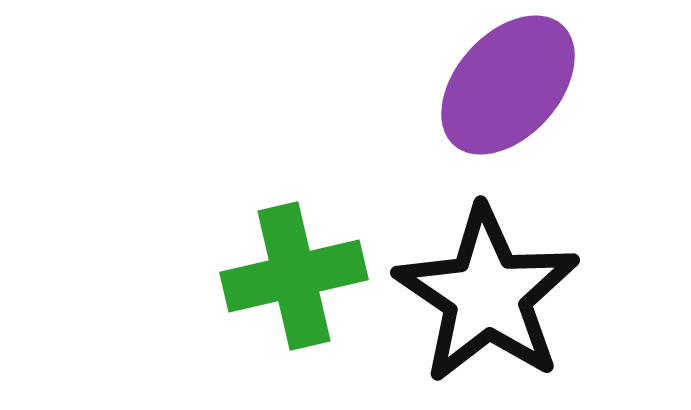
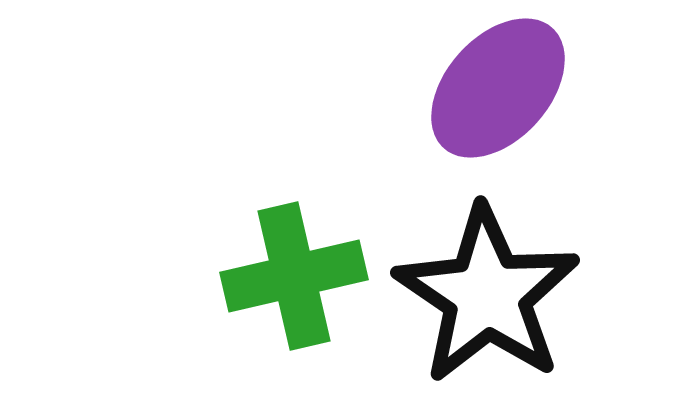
purple ellipse: moved 10 px left, 3 px down
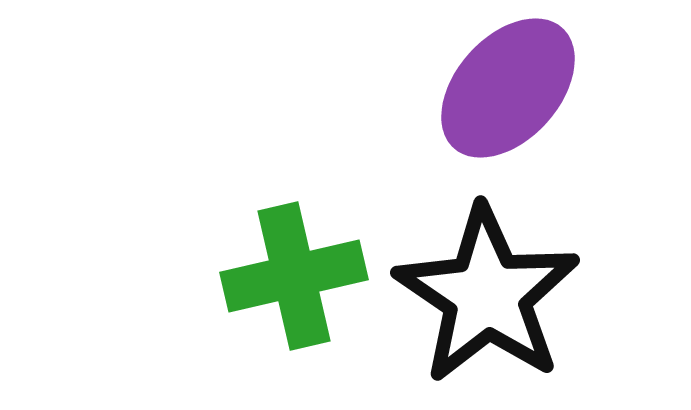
purple ellipse: moved 10 px right
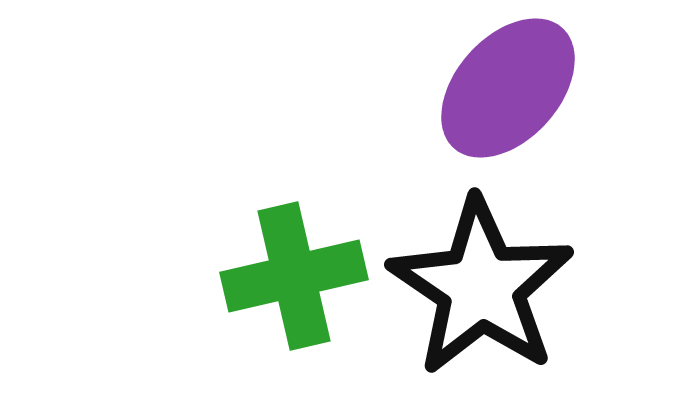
black star: moved 6 px left, 8 px up
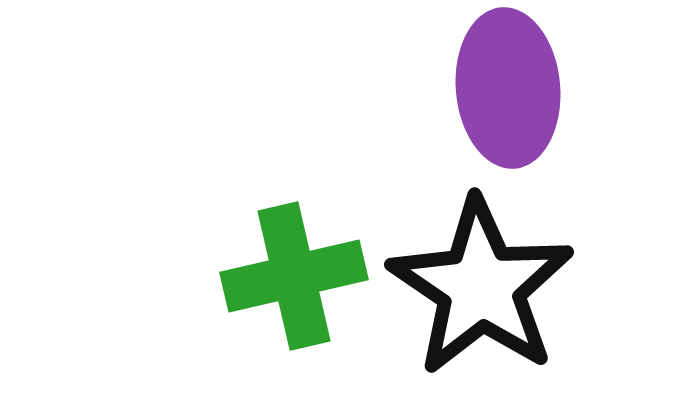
purple ellipse: rotated 47 degrees counterclockwise
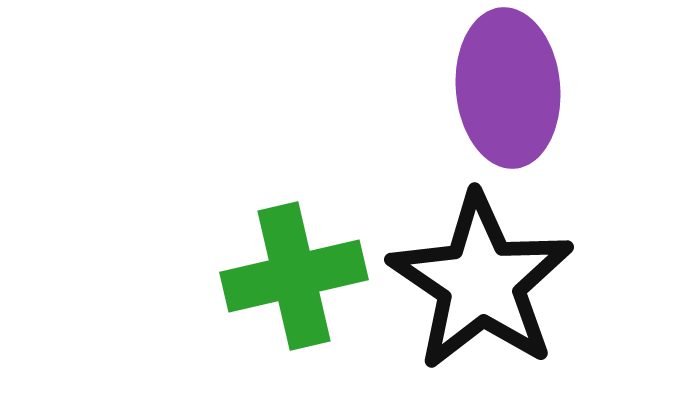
black star: moved 5 px up
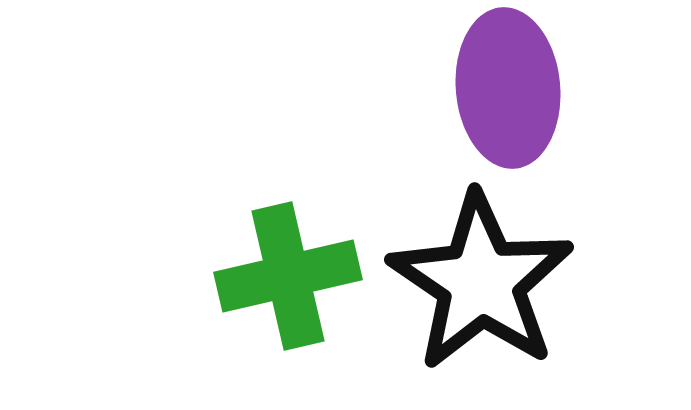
green cross: moved 6 px left
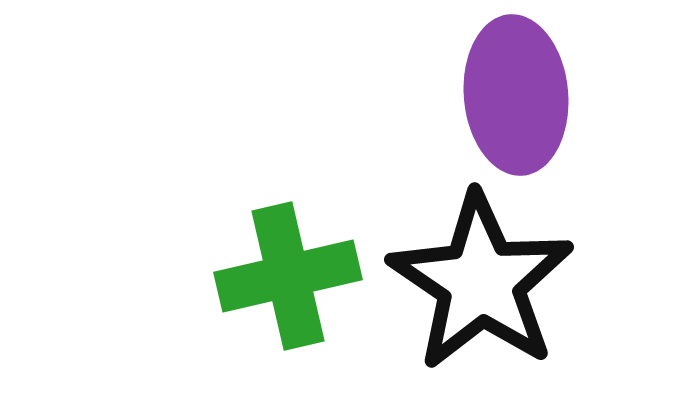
purple ellipse: moved 8 px right, 7 px down
